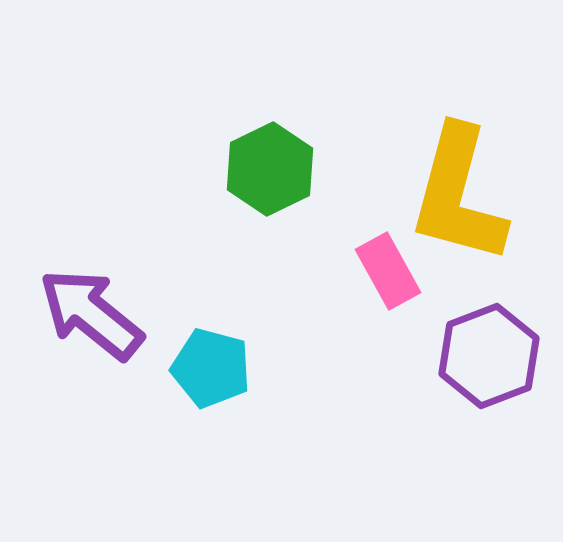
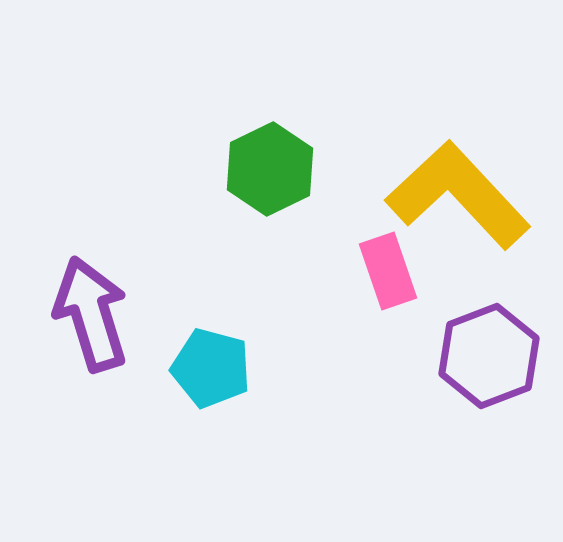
yellow L-shape: rotated 122 degrees clockwise
pink rectangle: rotated 10 degrees clockwise
purple arrow: rotated 34 degrees clockwise
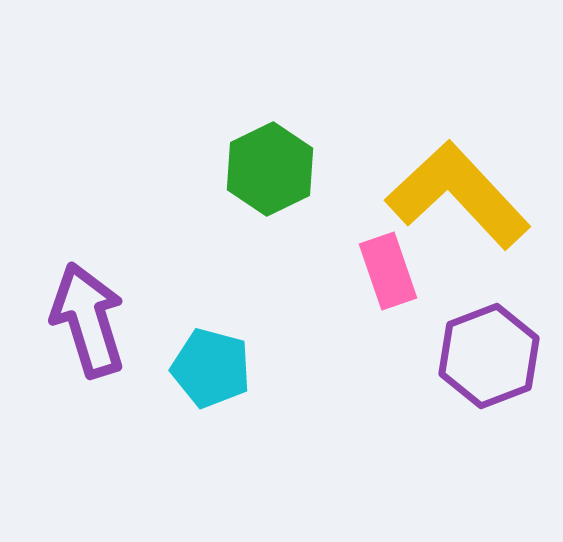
purple arrow: moved 3 px left, 6 px down
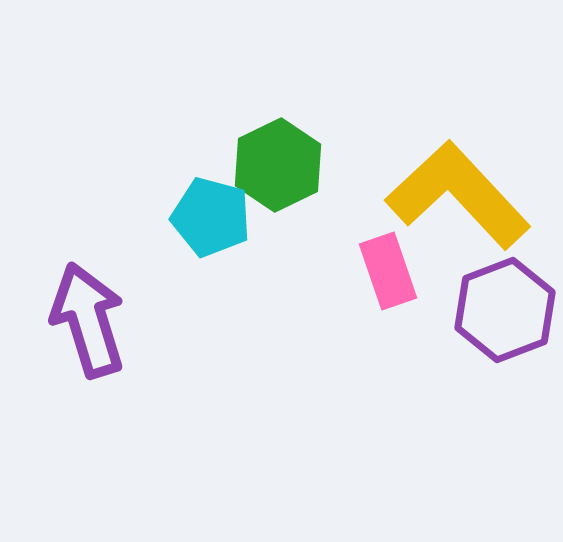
green hexagon: moved 8 px right, 4 px up
purple hexagon: moved 16 px right, 46 px up
cyan pentagon: moved 151 px up
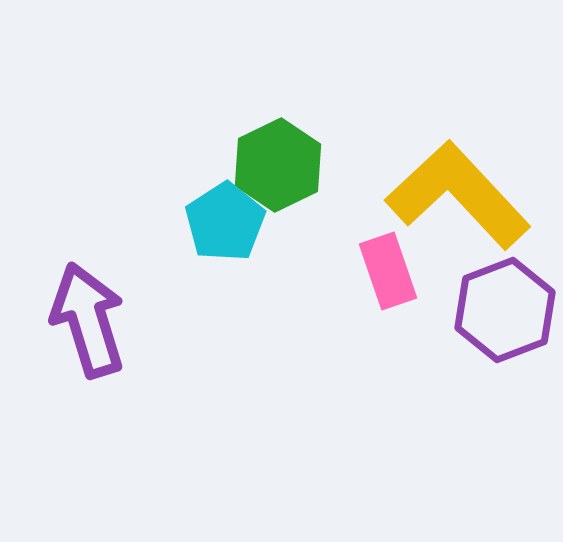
cyan pentagon: moved 14 px right, 5 px down; rotated 24 degrees clockwise
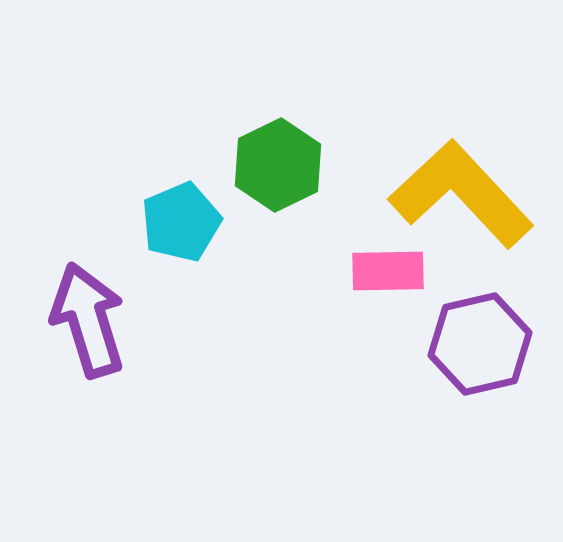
yellow L-shape: moved 3 px right, 1 px up
cyan pentagon: moved 44 px left; rotated 10 degrees clockwise
pink rectangle: rotated 72 degrees counterclockwise
purple hexagon: moved 25 px left, 34 px down; rotated 8 degrees clockwise
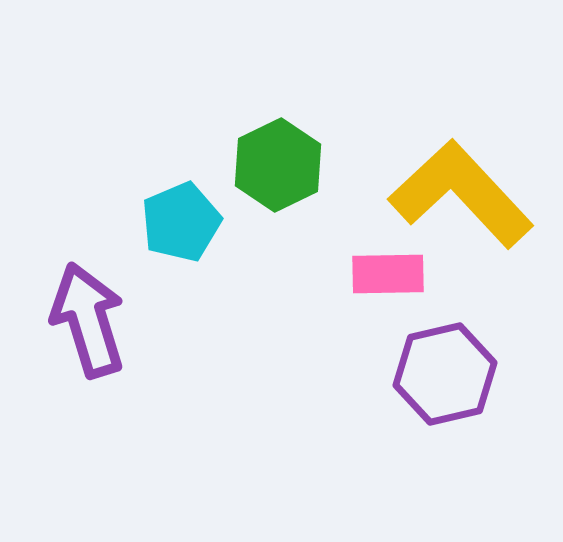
pink rectangle: moved 3 px down
purple hexagon: moved 35 px left, 30 px down
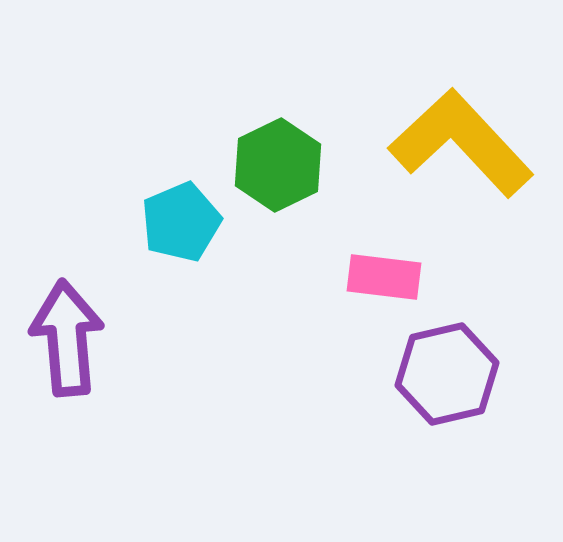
yellow L-shape: moved 51 px up
pink rectangle: moved 4 px left, 3 px down; rotated 8 degrees clockwise
purple arrow: moved 21 px left, 18 px down; rotated 12 degrees clockwise
purple hexagon: moved 2 px right
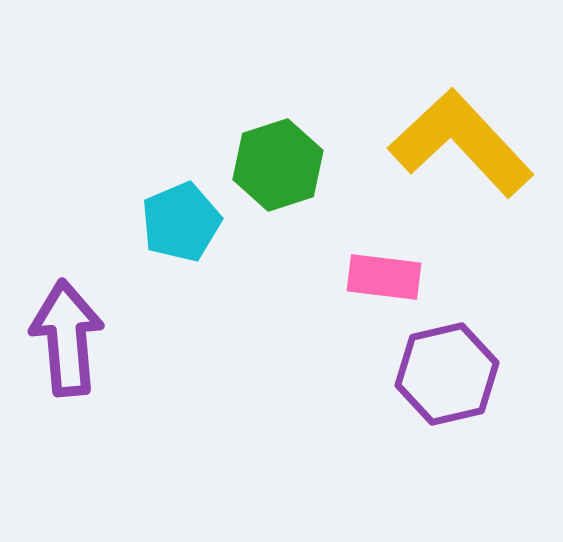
green hexagon: rotated 8 degrees clockwise
